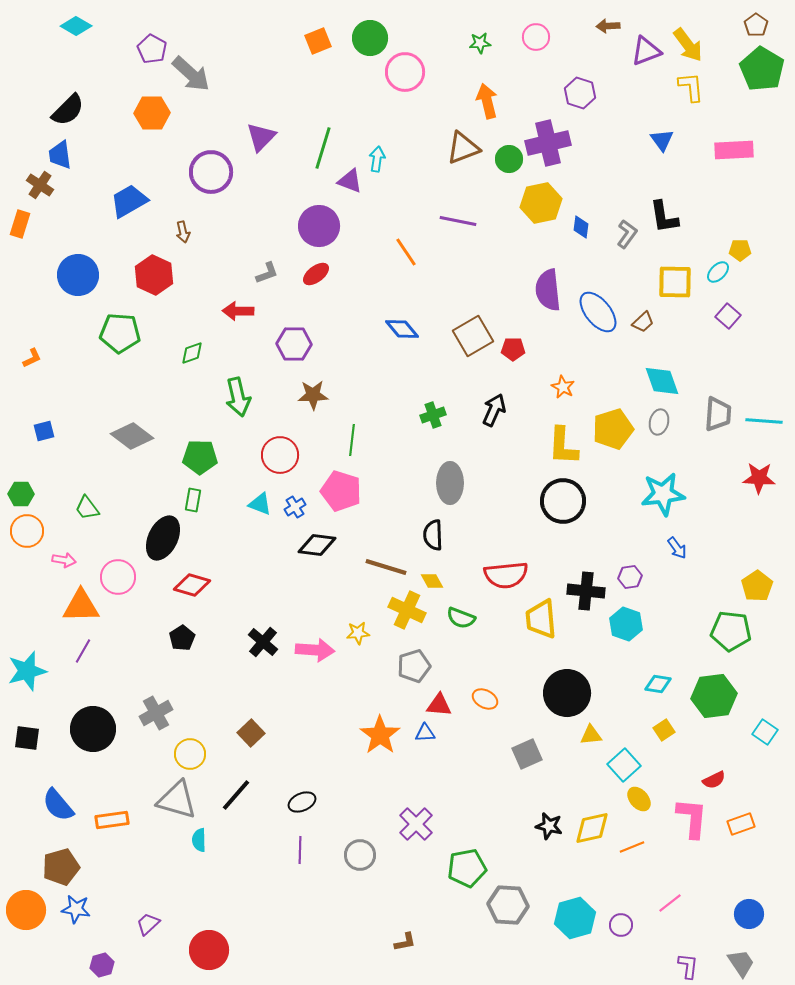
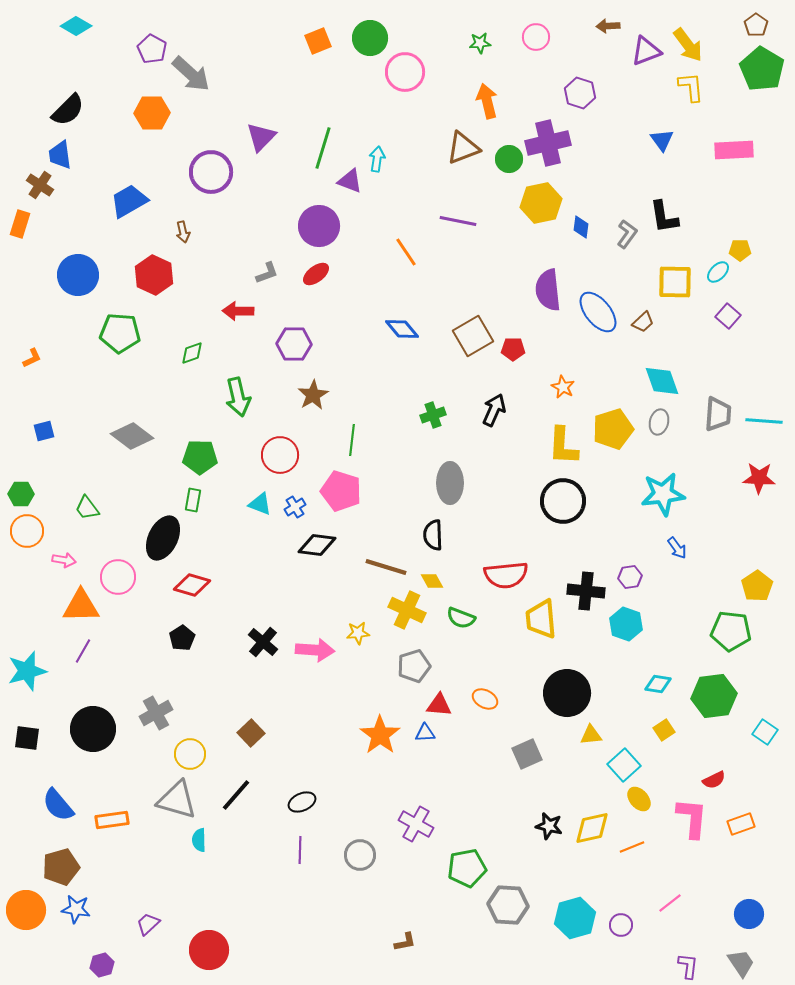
brown star at (313, 395): rotated 28 degrees counterclockwise
purple cross at (416, 824): rotated 16 degrees counterclockwise
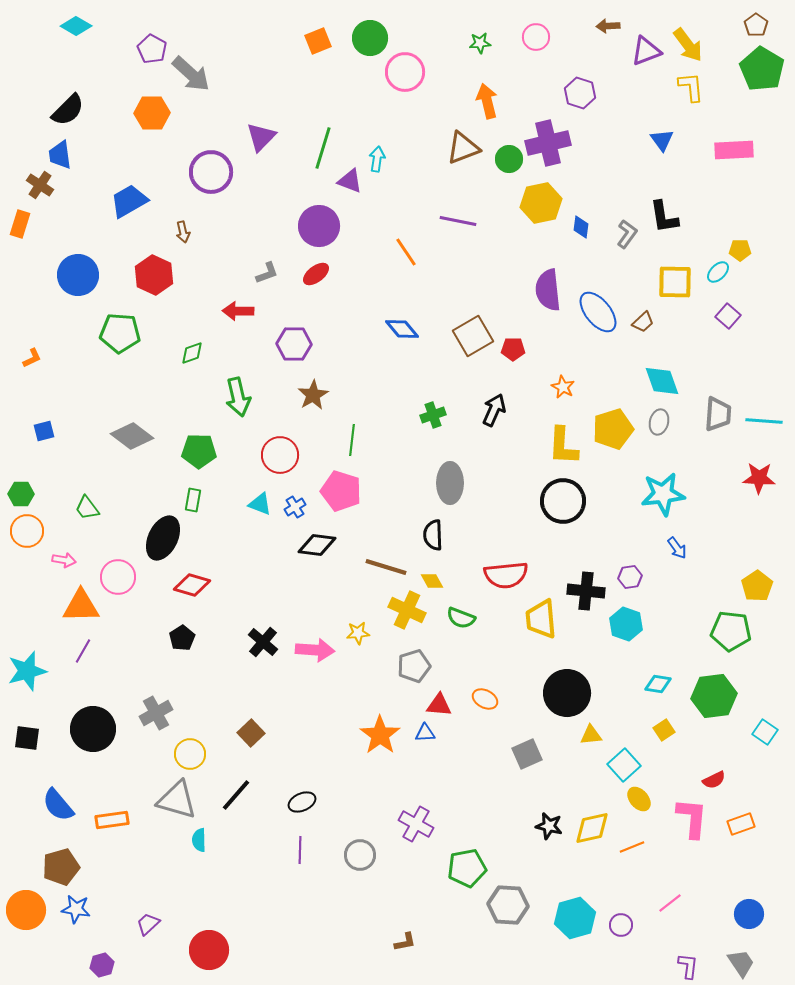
green pentagon at (200, 457): moved 1 px left, 6 px up
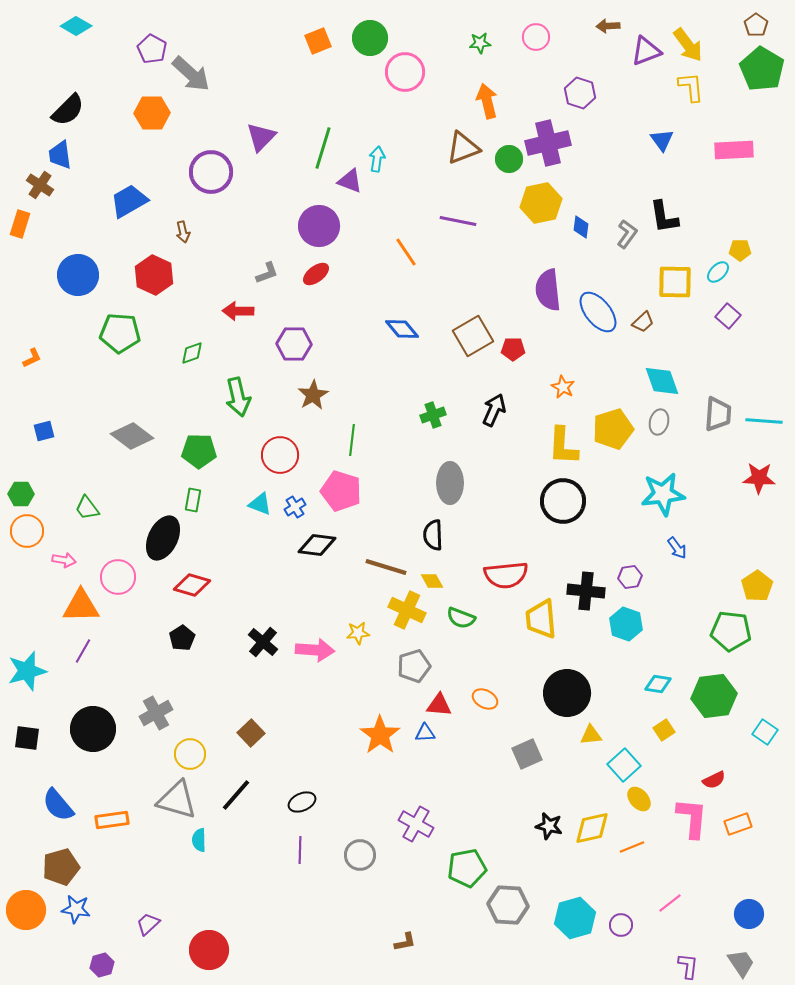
orange rectangle at (741, 824): moved 3 px left
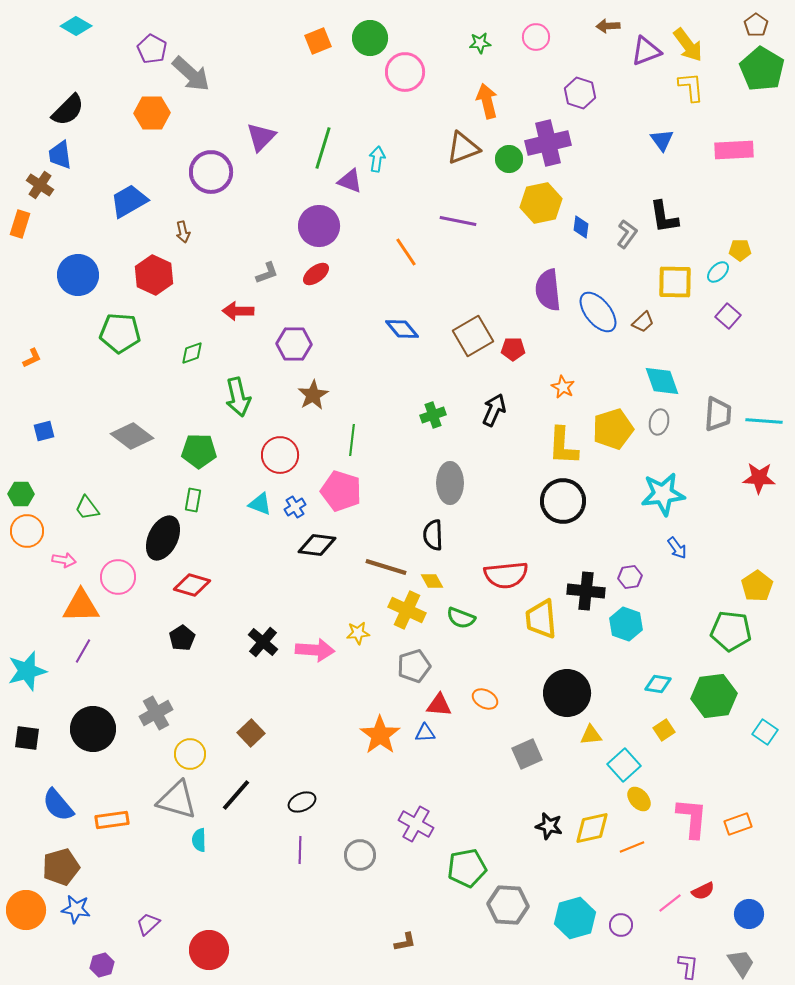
red semicircle at (714, 780): moved 11 px left, 111 px down
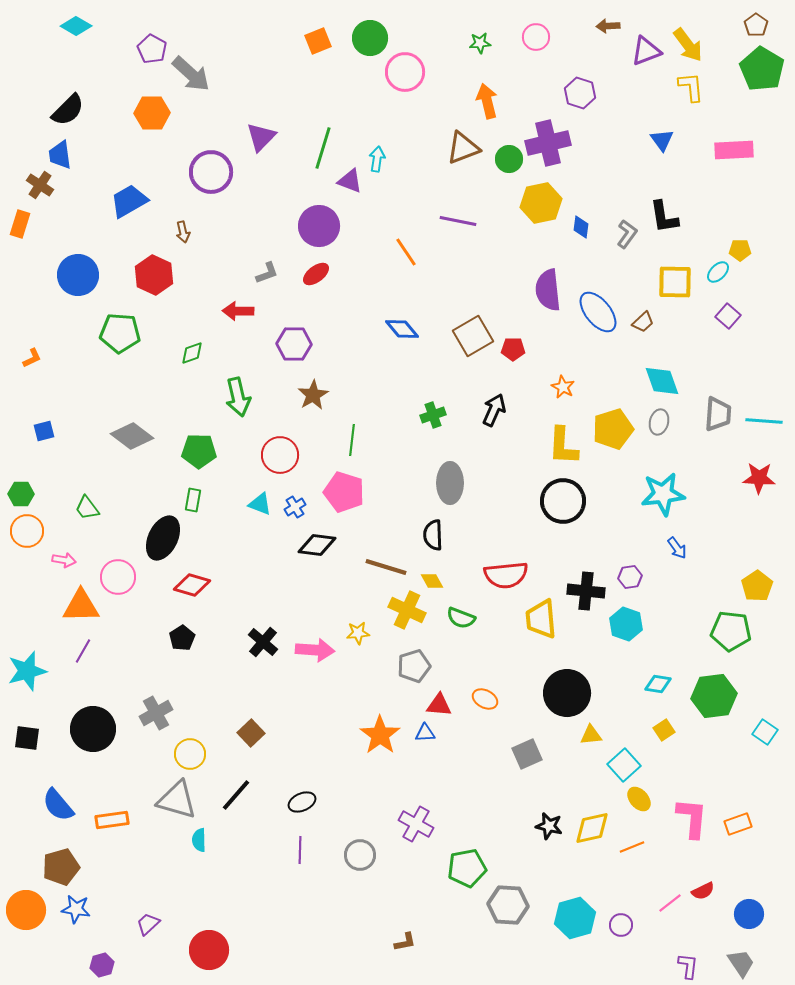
pink pentagon at (341, 491): moved 3 px right, 1 px down
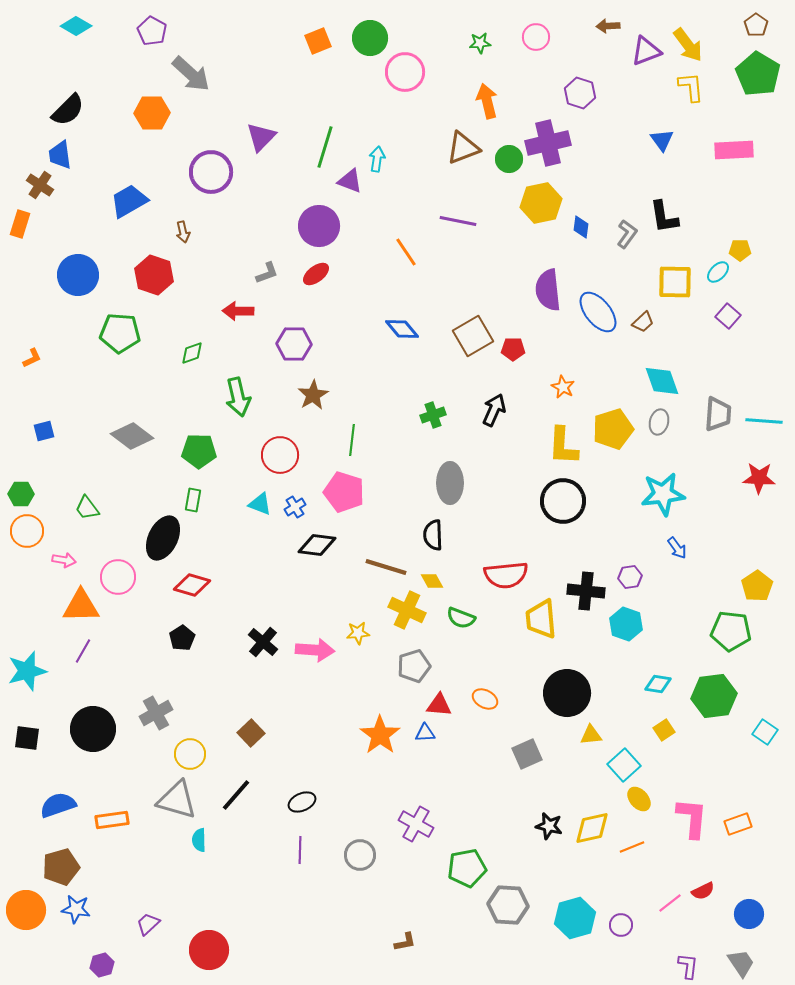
purple pentagon at (152, 49): moved 18 px up
green pentagon at (762, 69): moved 4 px left, 5 px down
green line at (323, 148): moved 2 px right, 1 px up
red hexagon at (154, 275): rotated 6 degrees counterclockwise
blue semicircle at (58, 805): rotated 111 degrees clockwise
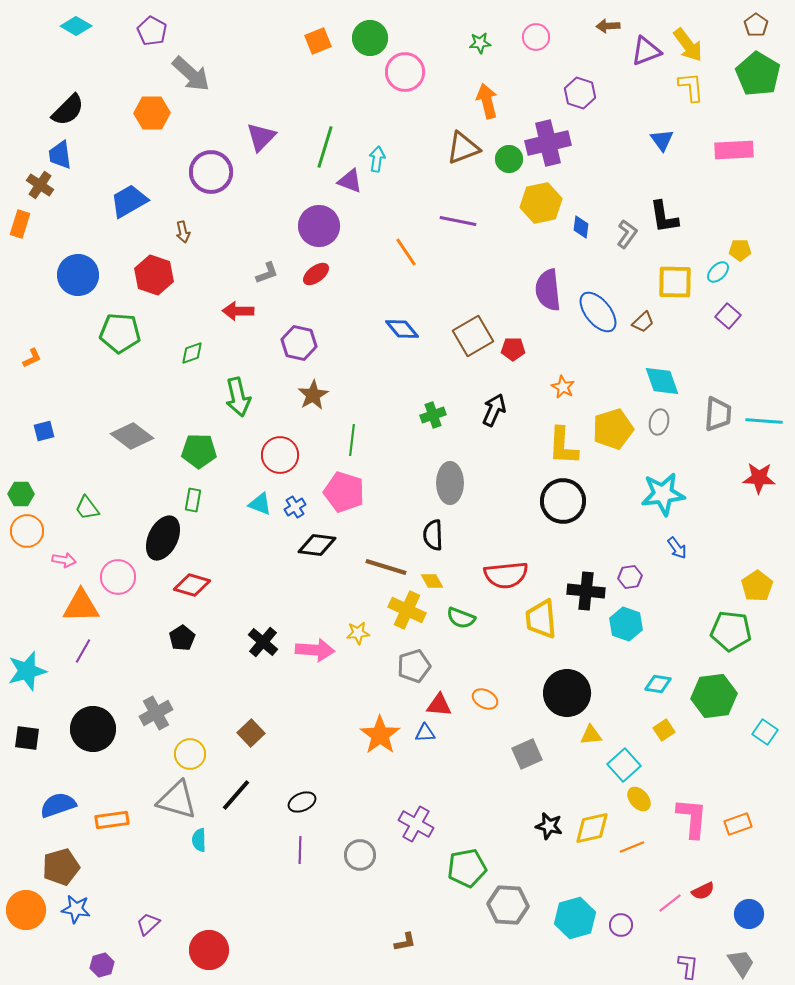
purple hexagon at (294, 344): moved 5 px right, 1 px up; rotated 12 degrees clockwise
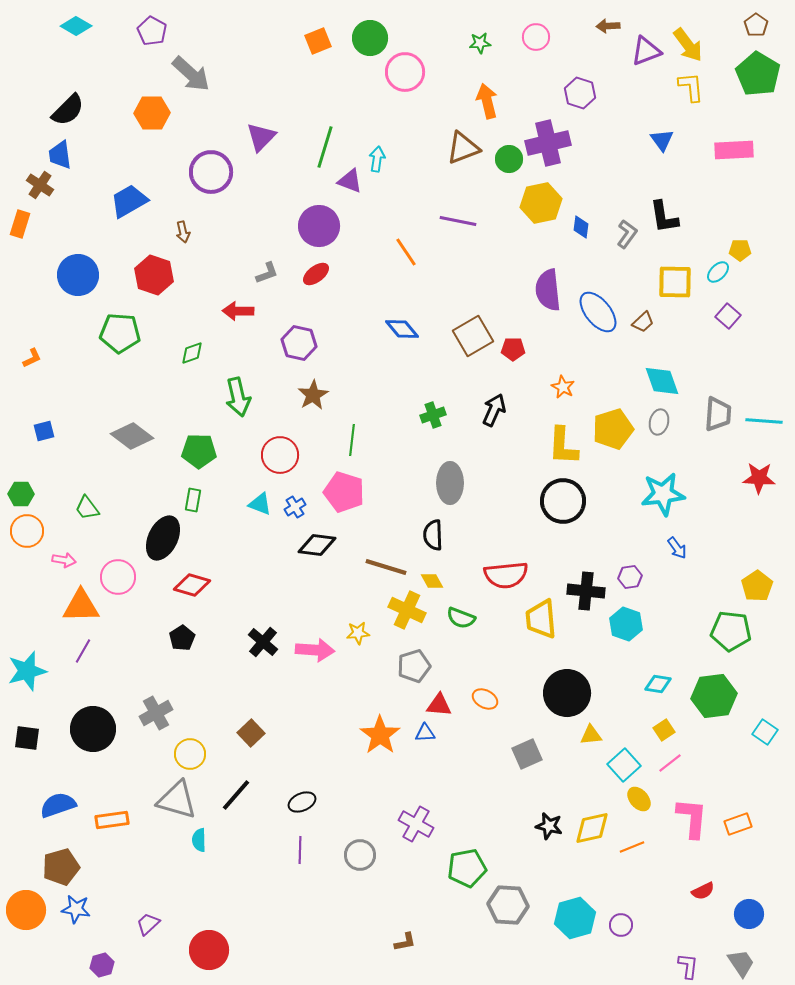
pink line at (670, 903): moved 140 px up
